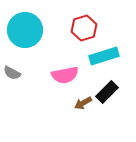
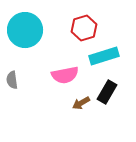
gray semicircle: moved 7 px down; rotated 54 degrees clockwise
black rectangle: rotated 15 degrees counterclockwise
brown arrow: moved 2 px left
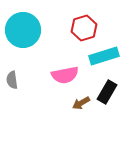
cyan circle: moved 2 px left
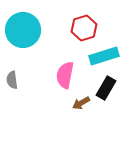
pink semicircle: rotated 112 degrees clockwise
black rectangle: moved 1 px left, 4 px up
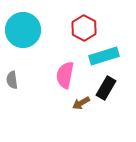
red hexagon: rotated 15 degrees counterclockwise
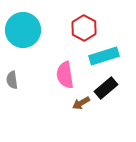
pink semicircle: rotated 20 degrees counterclockwise
black rectangle: rotated 20 degrees clockwise
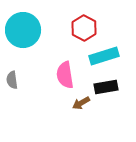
black rectangle: moved 1 px up; rotated 30 degrees clockwise
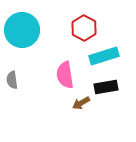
cyan circle: moved 1 px left
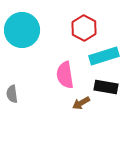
gray semicircle: moved 14 px down
black rectangle: rotated 20 degrees clockwise
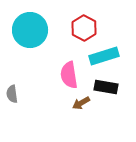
cyan circle: moved 8 px right
pink semicircle: moved 4 px right
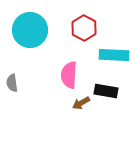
cyan rectangle: moved 10 px right, 1 px up; rotated 20 degrees clockwise
pink semicircle: rotated 12 degrees clockwise
black rectangle: moved 4 px down
gray semicircle: moved 11 px up
